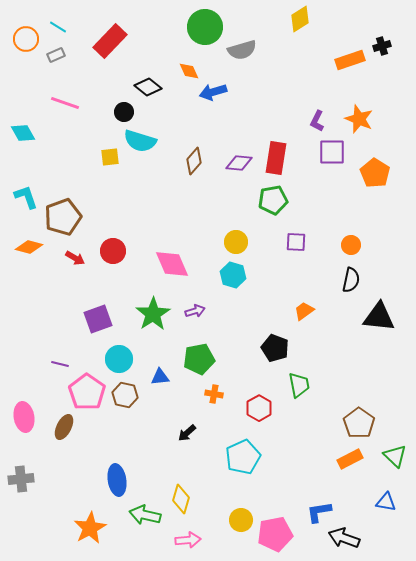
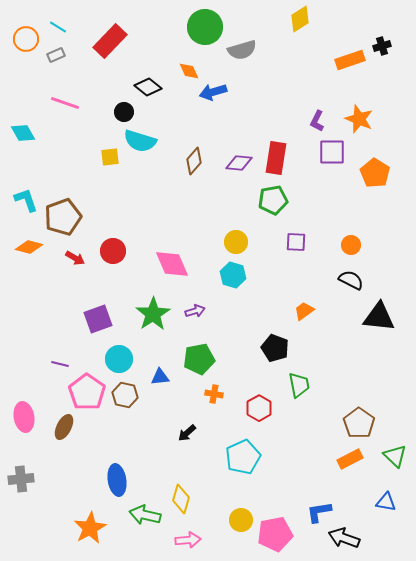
cyan L-shape at (26, 197): moved 3 px down
black semicircle at (351, 280): rotated 75 degrees counterclockwise
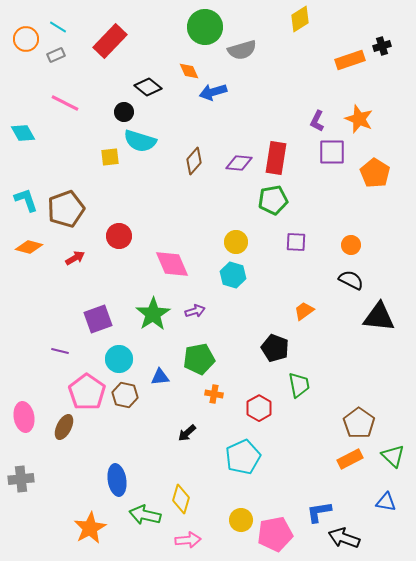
pink line at (65, 103): rotated 8 degrees clockwise
brown pentagon at (63, 217): moved 3 px right, 8 px up
red circle at (113, 251): moved 6 px right, 15 px up
red arrow at (75, 258): rotated 60 degrees counterclockwise
purple line at (60, 364): moved 13 px up
green triangle at (395, 456): moved 2 px left
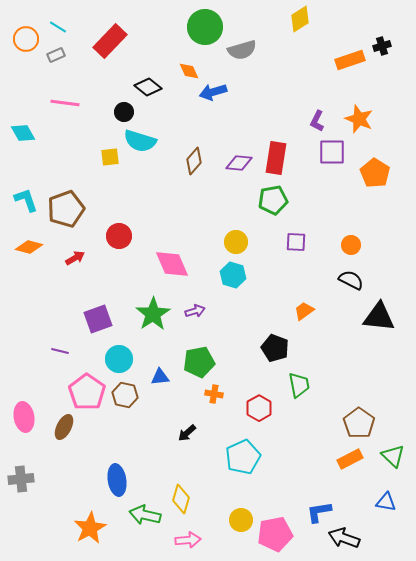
pink line at (65, 103): rotated 20 degrees counterclockwise
green pentagon at (199, 359): moved 3 px down
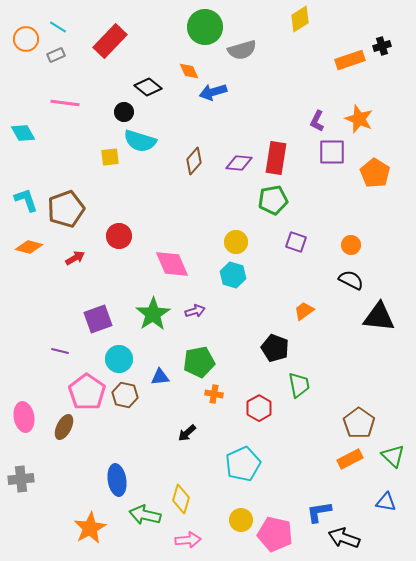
purple square at (296, 242): rotated 15 degrees clockwise
cyan pentagon at (243, 457): moved 7 px down
pink pentagon at (275, 534): rotated 24 degrees clockwise
